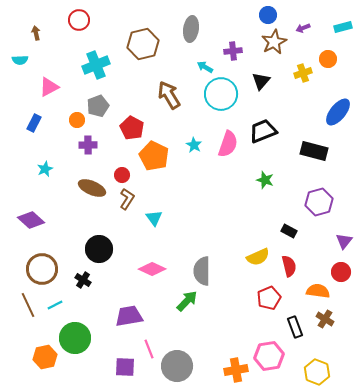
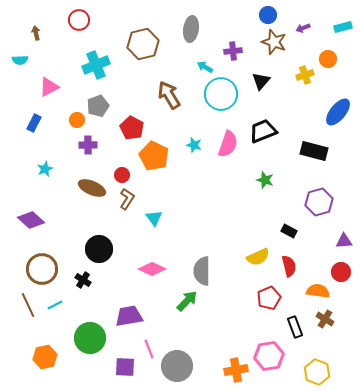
brown star at (274, 42): rotated 25 degrees counterclockwise
yellow cross at (303, 73): moved 2 px right, 2 px down
cyan star at (194, 145): rotated 14 degrees counterclockwise
purple triangle at (344, 241): rotated 48 degrees clockwise
green circle at (75, 338): moved 15 px right
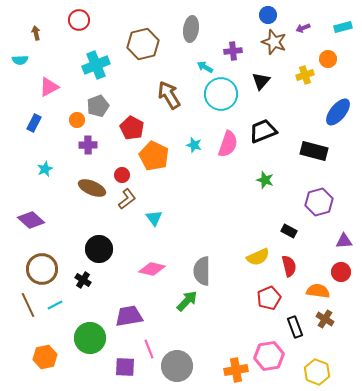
brown L-shape at (127, 199): rotated 20 degrees clockwise
pink diamond at (152, 269): rotated 12 degrees counterclockwise
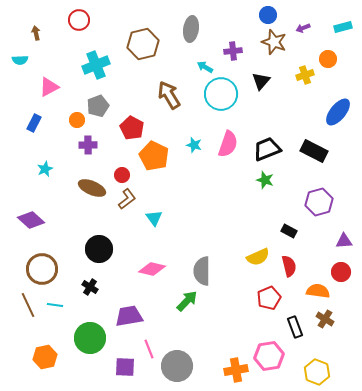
black trapezoid at (263, 131): moved 4 px right, 18 px down
black rectangle at (314, 151): rotated 12 degrees clockwise
black cross at (83, 280): moved 7 px right, 7 px down
cyan line at (55, 305): rotated 35 degrees clockwise
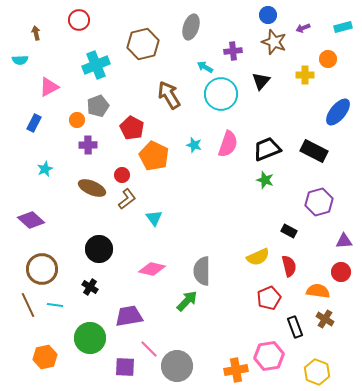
gray ellipse at (191, 29): moved 2 px up; rotated 10 degrees clockwise
yellow cross at (305, 75): rotated 18 degrees clockwise
pink line at (149, 349): rotated 24 degrees counterclockwise
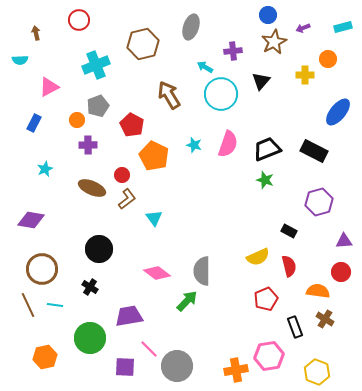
brown star at (274, 42): rotated 25 degrees clockwise
red pentagon at (132, 128): moved 3 px up
purple diamond at (31, 220): rotated 32 degrees counterclockwise
pink diamond at (152, 269): moved 5 px right, 4 px down; rotated 24 degrees clockwise
red pentagon at (269, 298): moved 3 px left, 1 px down
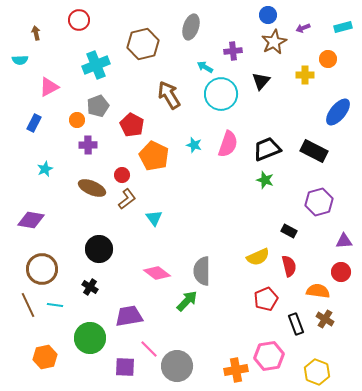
black rectangle at (295, 327): moved 1 px right, 3 px up
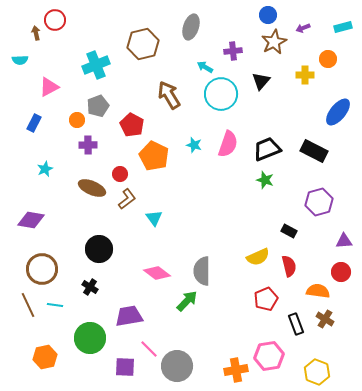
red circle at (79, 20): moved 24 px left
red circle at (122, 175): moved 2 px left, 1 px up
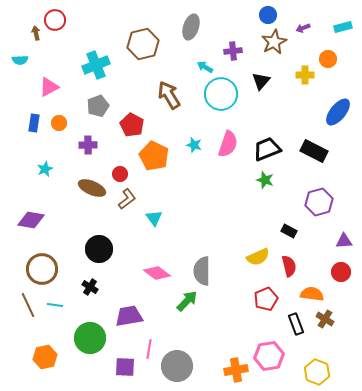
orange circle at (77, 120): moved 18 px left, 3 px down
blue rectangle at (34, 123): rotated 18 degrees counterclockwise
orange semicircle at (318, 291): moved 6 px left, 3 px down
pink line at (149, 349): rotated 54 degrees clockwise
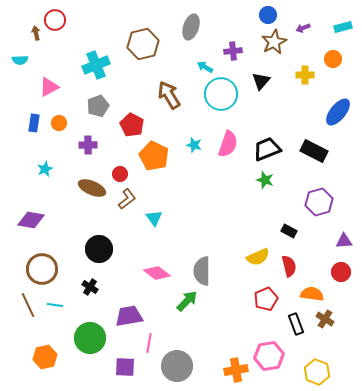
orange circle at (328, 59): moved 5 px right
pink line at (149, 349): moved 6 px up
